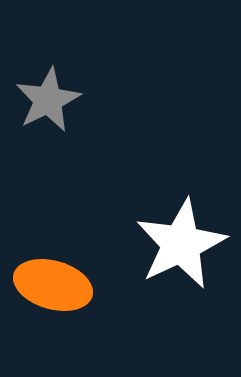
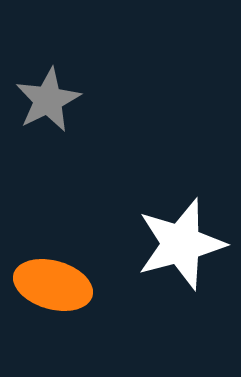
white star: rotated 10 degrees clockwise
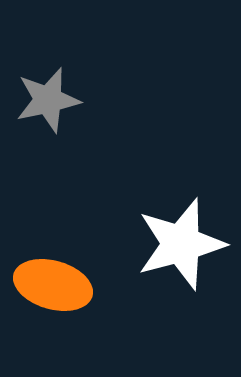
gray star: rotated 14 degrees clockwise
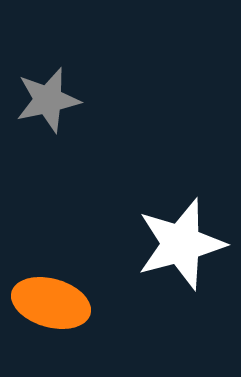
orange ellipse: moved 2 px left, 18 px down
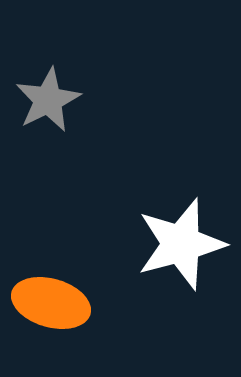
gray star: rotated 14 degrees counterclockwise
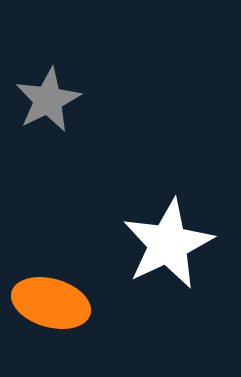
white star: moved 13 px left; rotated 10 degrees counterclockwise
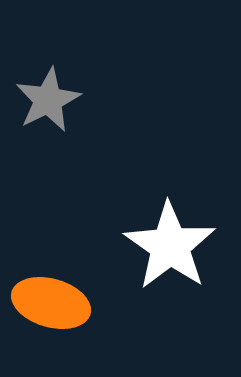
white star: moved 2 px right, 2 px down; rotated 12 degrees counterclockwise
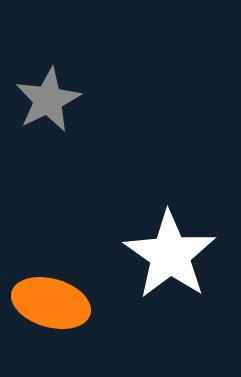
white star: moved 9 px down
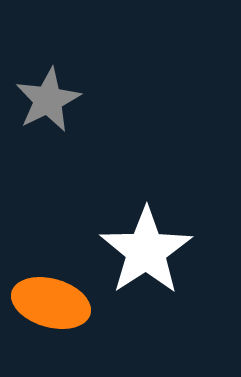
white star: moved 24 px left, 4 px up; rotated 4 degrees clockwise
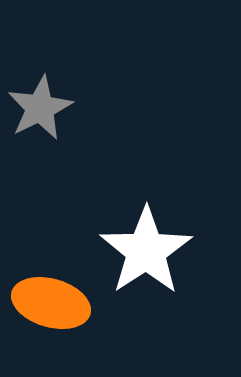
gray star: moved 8 px left, 8 px down
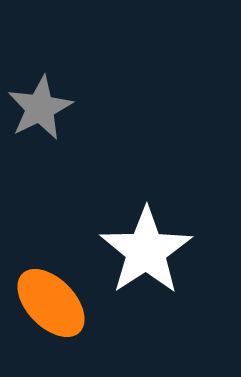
orange ellipse: rotated 30 degrees clockwise
